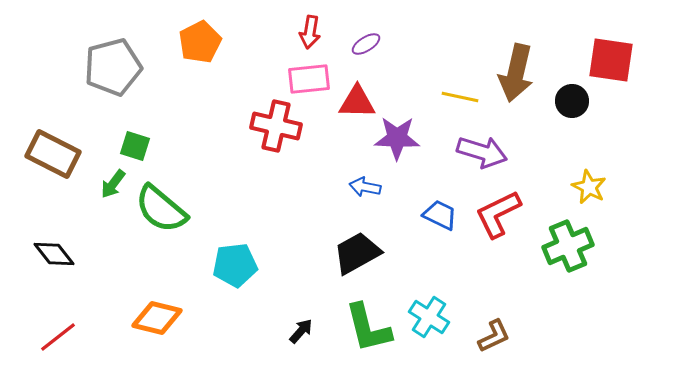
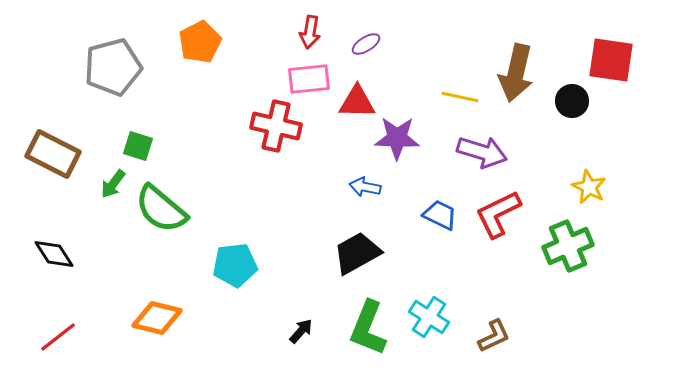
green square: moved 3 px right
black diamond: rotated 6 degrees clockwise
green L-shape: rotated 36 degrees clockwise
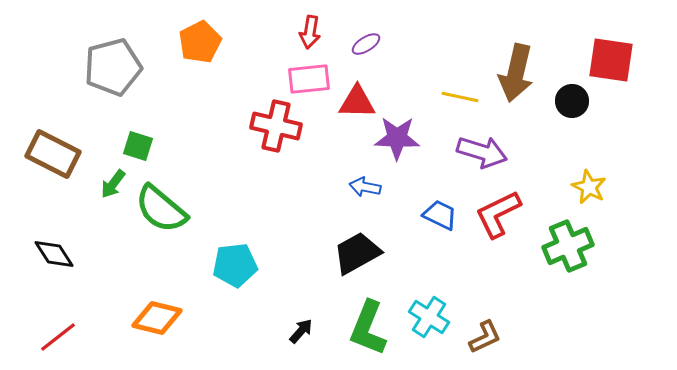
brown L-shape: moved 9 px left, 1 px down
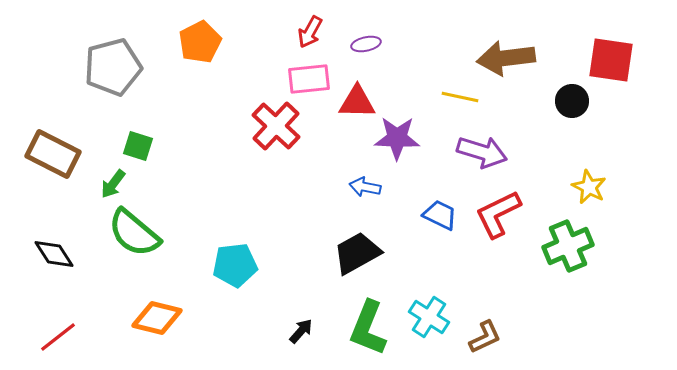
red arrow: rotated 20 degrees clockwise
purple ellipse: rotated 20 degrees clockwise
brown arrow: moved 10 px left, 15 px up; rotated 70 degrees clockwise
red cross: rotated 30 degrees clockwise
green semicircle: moved 27 px left, 24 px down
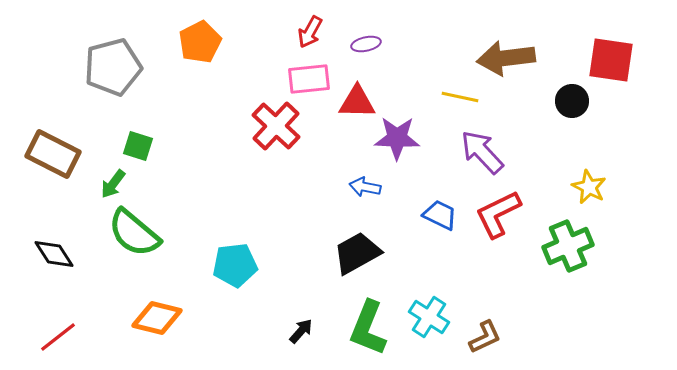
purple arrow: rotated 150 degrees counterclockwise
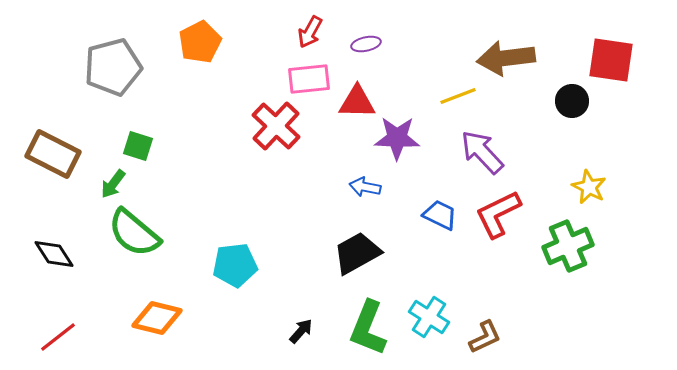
yellow line: moved 2 px left, 1 px up; rotated 33 degrees counterclockwise
